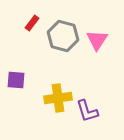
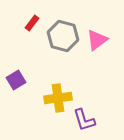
pink triangle: rotated 20 degrees clockwise
purple square: rotated 36 degrees counterclockwise
purple L-shape: moved 3 px left, 9 px down
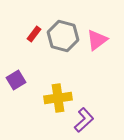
red rectangle: moved 2 px right, 11 px down
purple L-shape: rotated 115 degrees counterclockwise
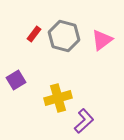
gray hexagon: moved 1 px right
pink triangle: moved 5 px right
yellow cross: rotated 8 degrees counterclockwise
purple L-shape: moved 1 px down
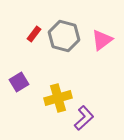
purple square: moved 3 px right, 2 px down
purple L-shape: moved 3 px up
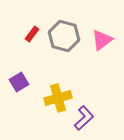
red rectangle: moved 2 px left
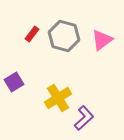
purple square: moved 5 px left
yellow cross: rotated 16 degrees counterclockwise
